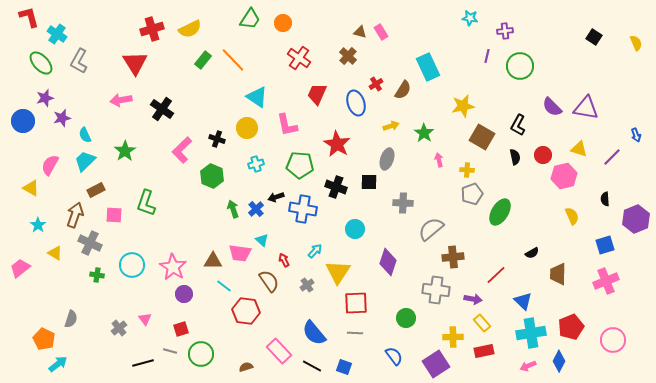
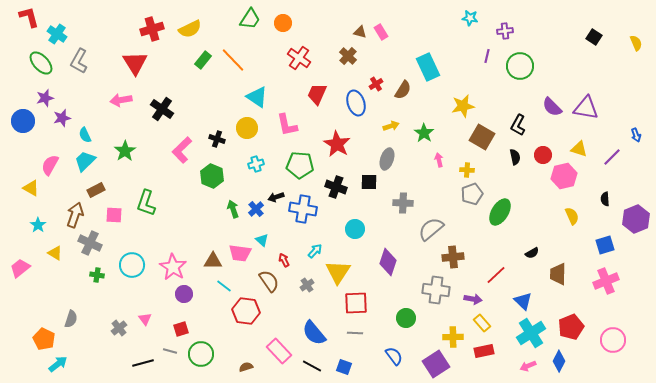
cyan cross at (531, 333): rotated 24 degrees counterclockwise
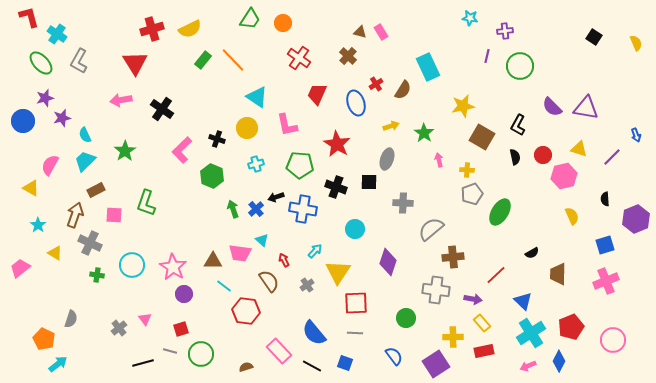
blue square at (344, 367): moved 1 px right, 4 px up
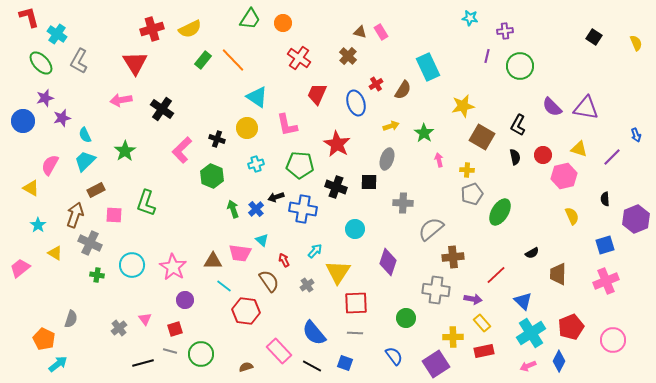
purple circle at (184, 294): moved 1 px right, 6 px down
red square at (181, 329): moved 6 px left
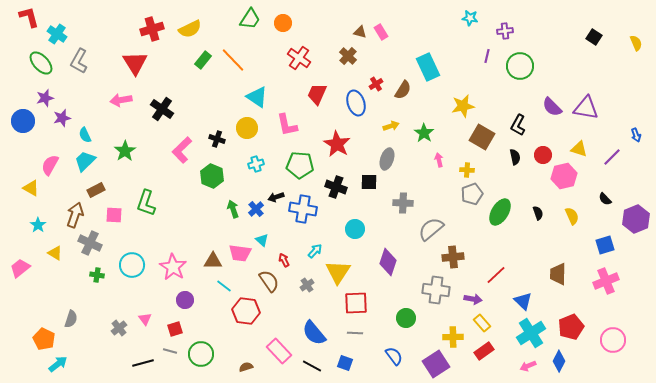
black semicircle at (605, 199): rotated 40 degrees counterclockwise
black semicircle at (532, 253): moved 6 px right, 40 px up; rotated 80 degrees counterclockwise
red rectangle at (484, 351): rotated 24 degrees counterclockwise
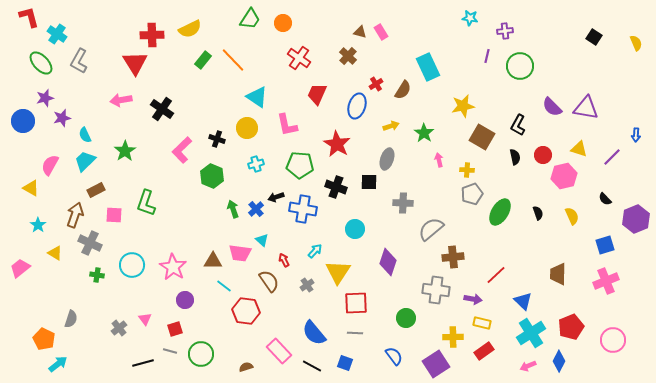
red cross at (152, 29): moved 6 px down; rotated 15 degrees clockwise
blue ellipse at (356, 103): moved 1 px right, 3 px down; rotated 35 degrees clockwise
blue arrow at (636, 135): rotated 24 degrees clockwise
yellow rectangle at (482, 323): rotated 36 degrees counterclockwise
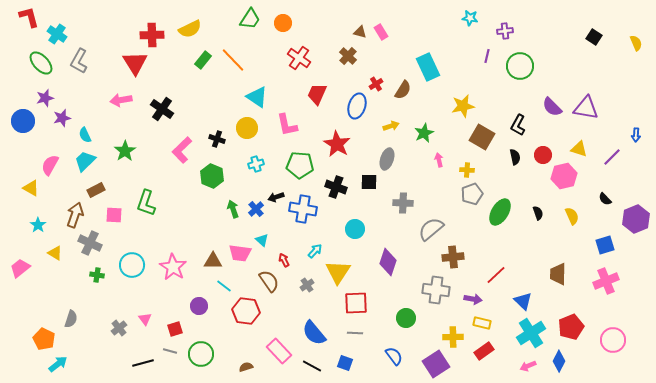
green star at (424, 133): rotated 12 degrees clockwise
purple circle at (185, 300): moved 14 px right, 6 px down
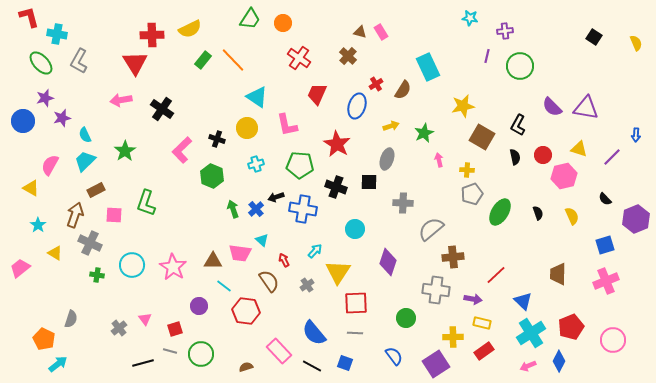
cyan cross at (57, 34): rotated 24 degrees counterclockwise
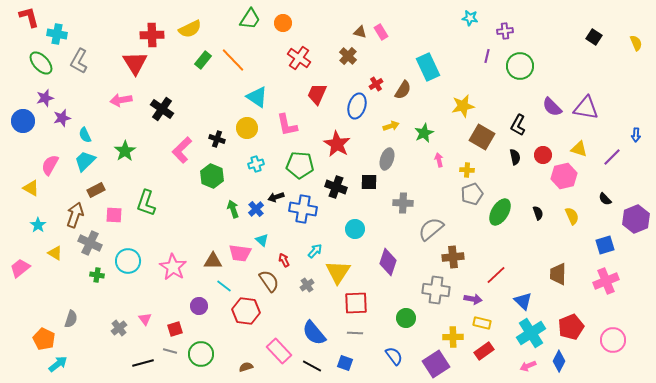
cyan circle at (132, 265): moved 4 px left, 4 px up
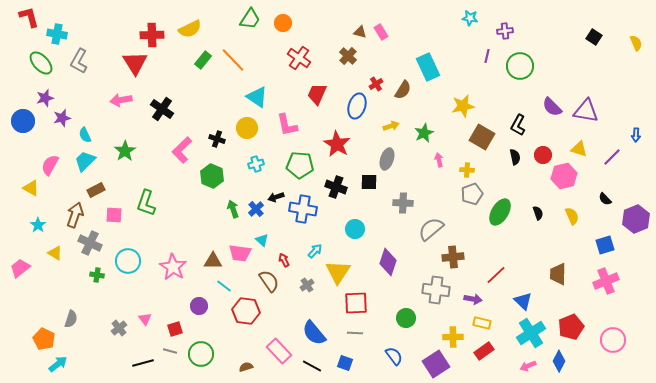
purple triangle at (586, 108): moved 3 px down
